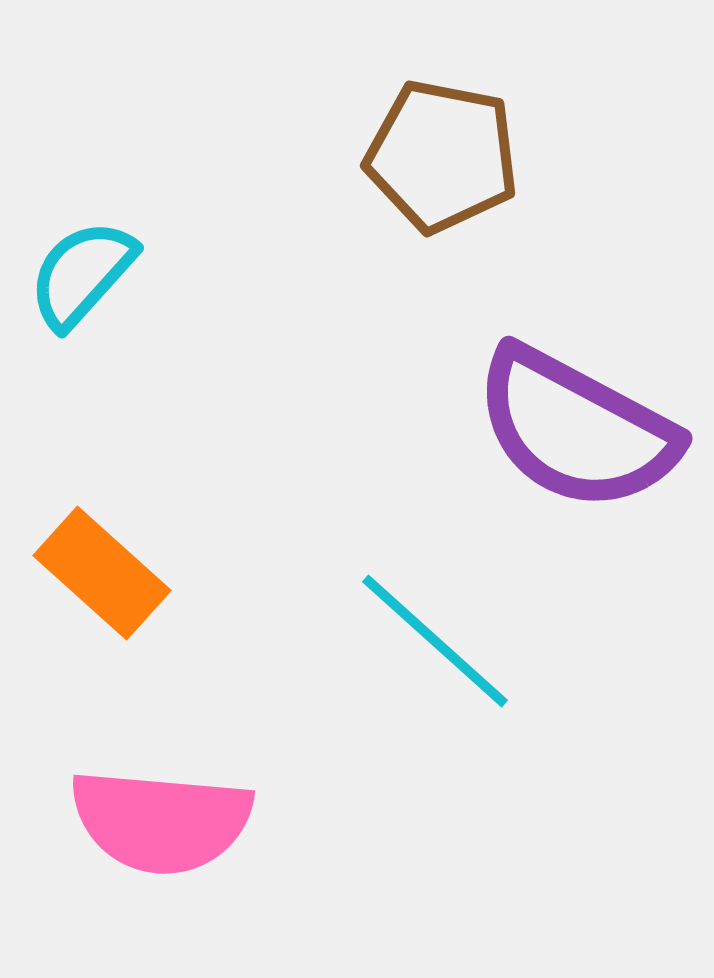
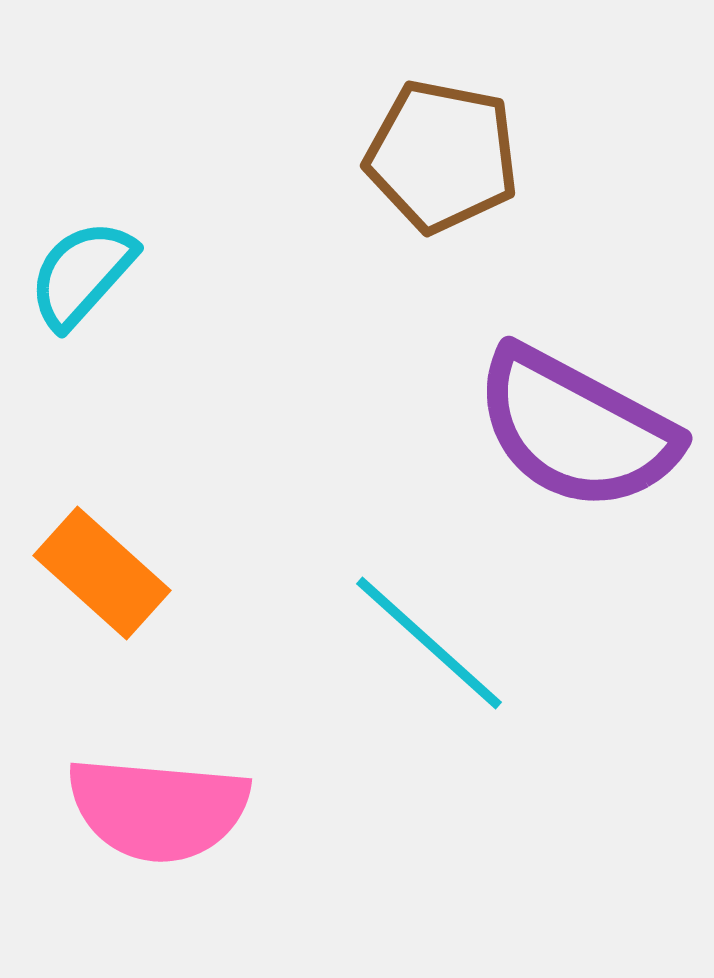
cyan line: moved 6 px left, 2 px down
pink semicircle: moved 3 px left, 12 px up
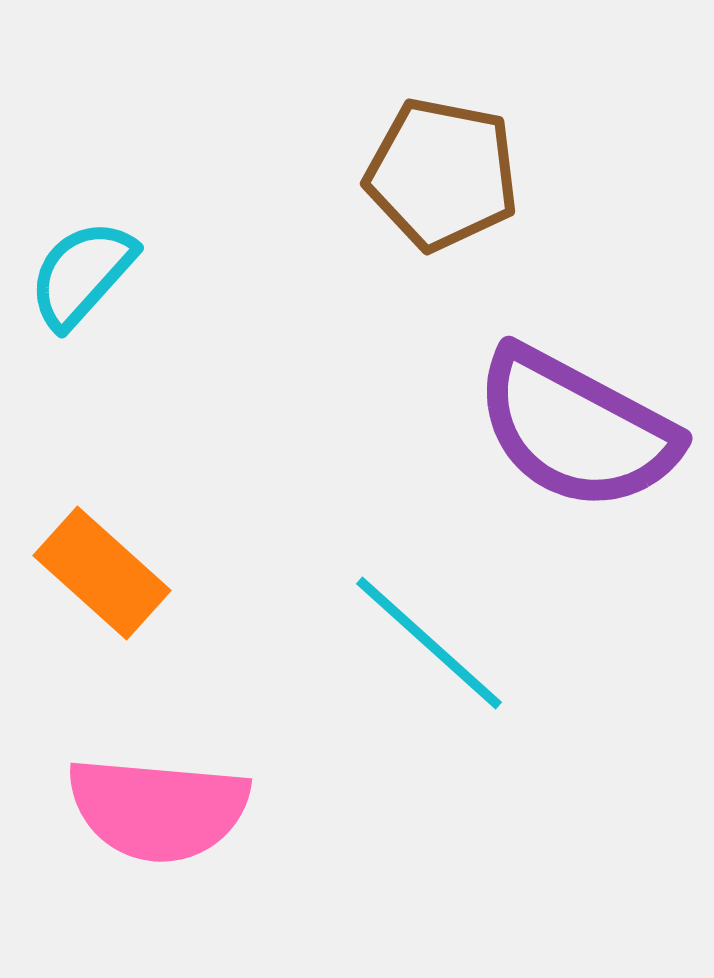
brown pentagon: moved 18 px down
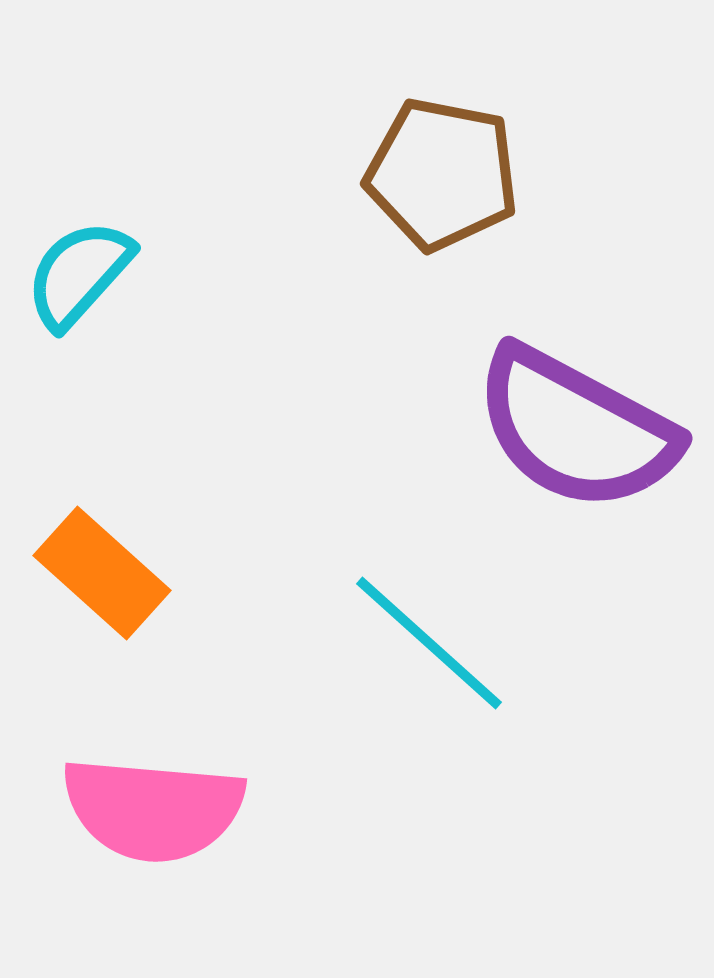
cyan semicircle: moved 3 px left
pink semicircle: moved 5 px left
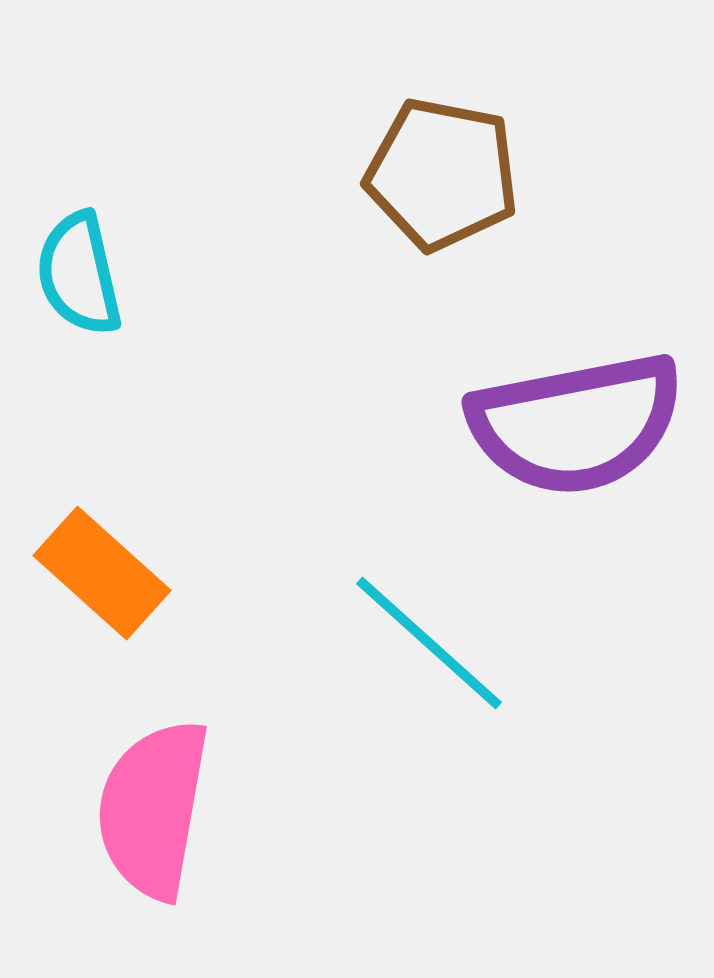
cyan semicircle: rotated 55 degrees counterclockwise
purple semicircle: moved 5 px up; rotated 39 degrees counterclockwise
pink semicircle: rotated 95 degrees clockwise
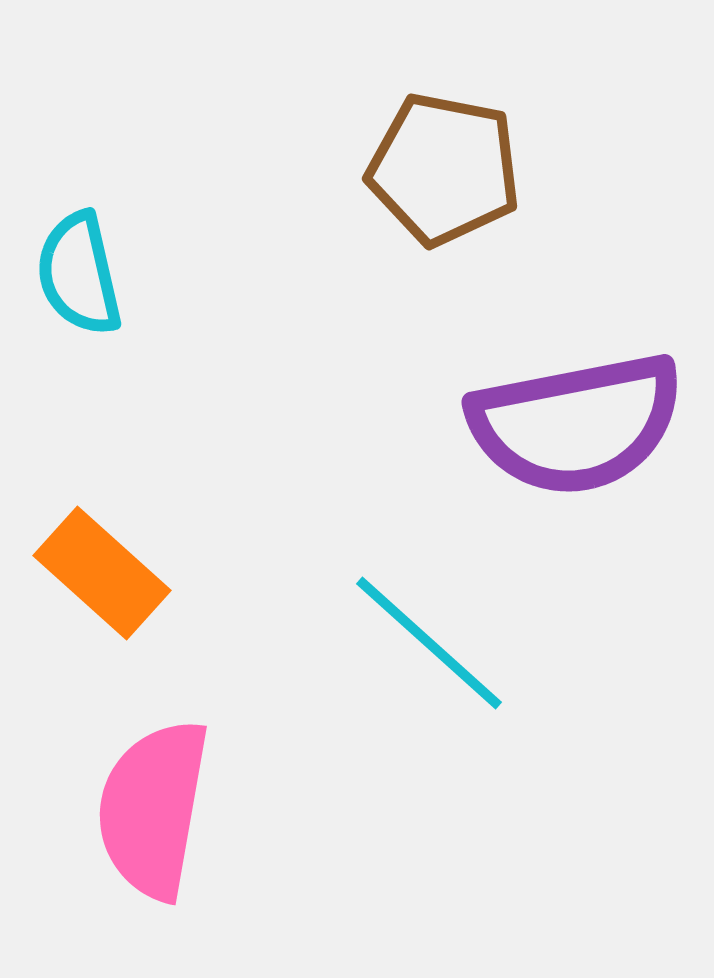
brown pentagon: moved 2 px right, 5 px up
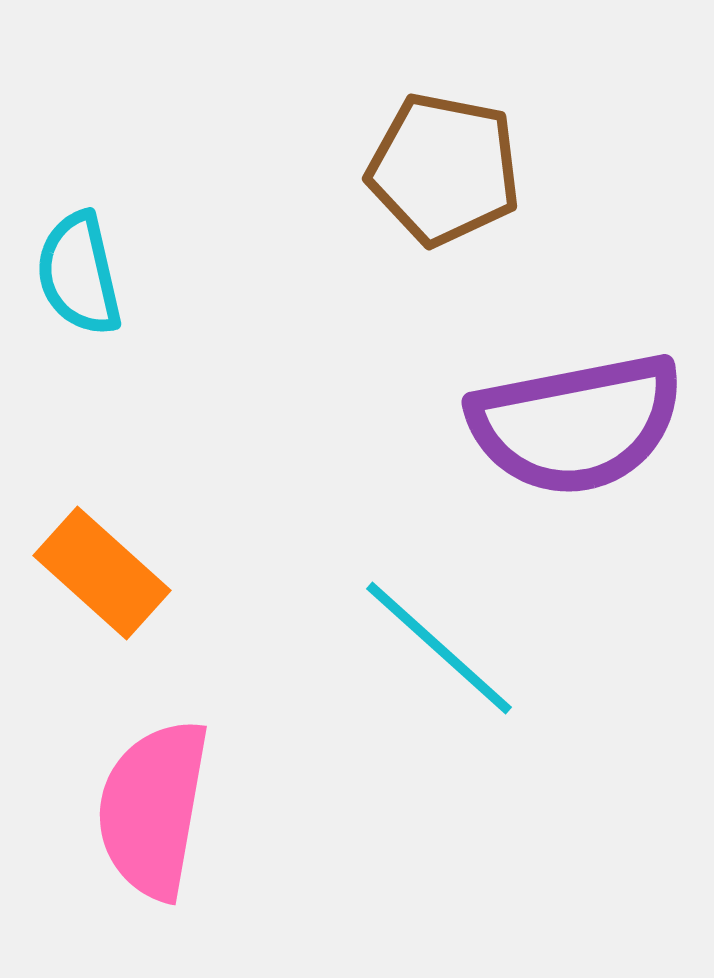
cyan line: moved 10 px right, 5 px down
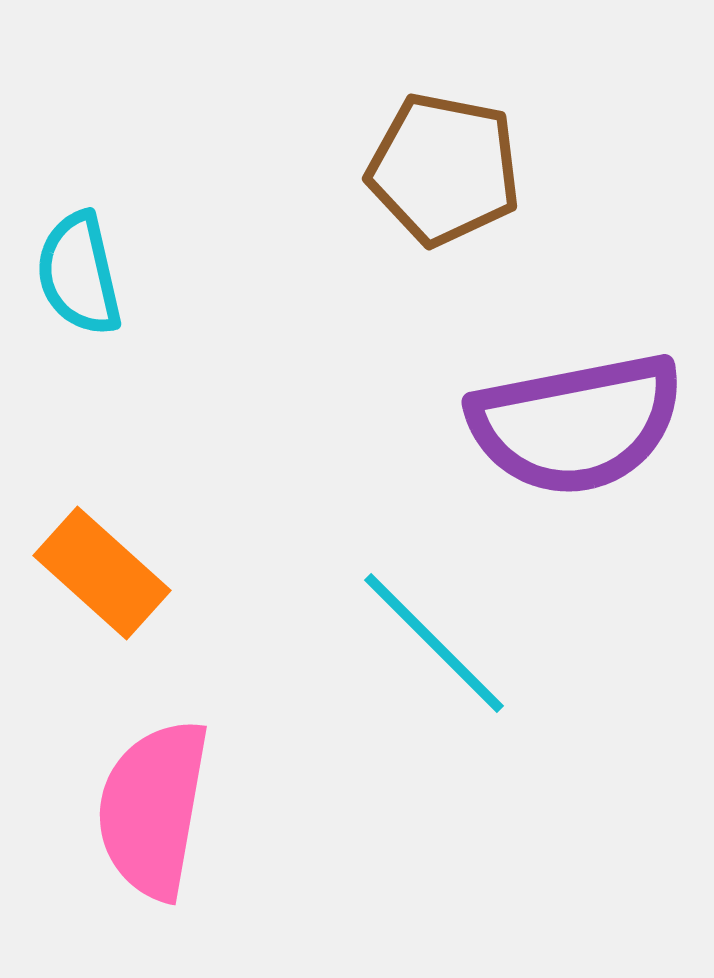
cyan line: moved 5 px left, 5 px up; rotated 3 degrees clockwise
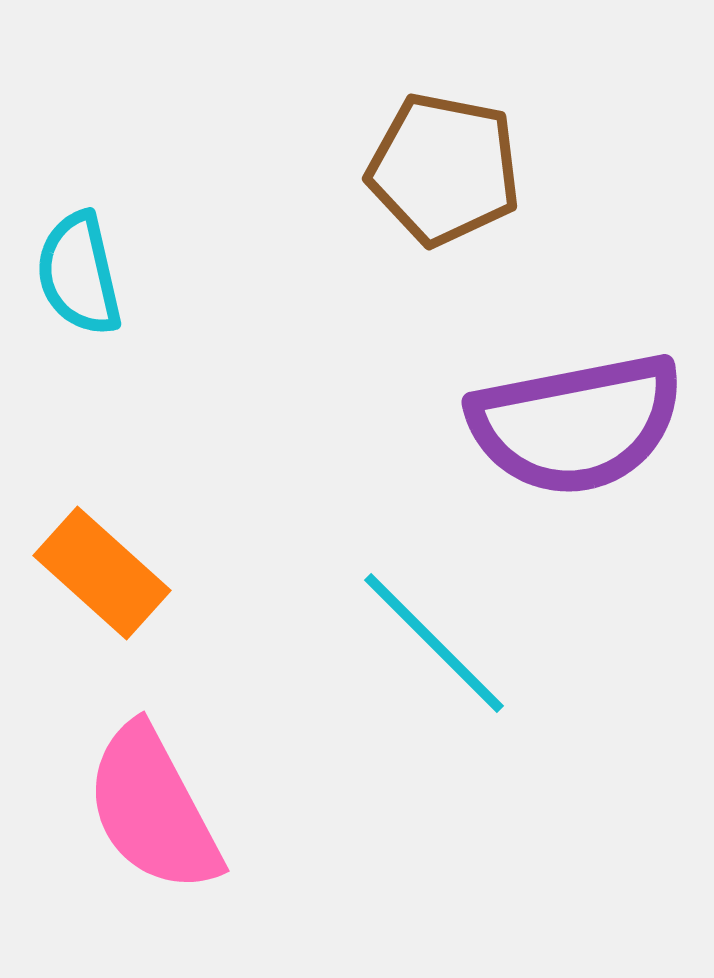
pink semicircle: rotated 38 degrees counterclockwise
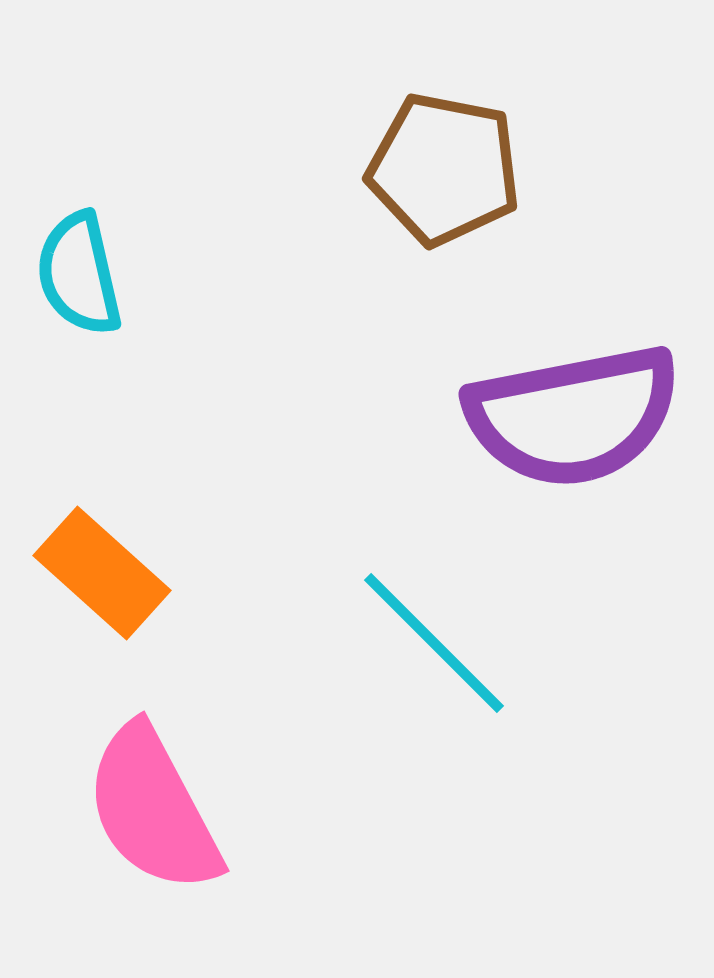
purple semicircle: moved 3 px left, 8 px up
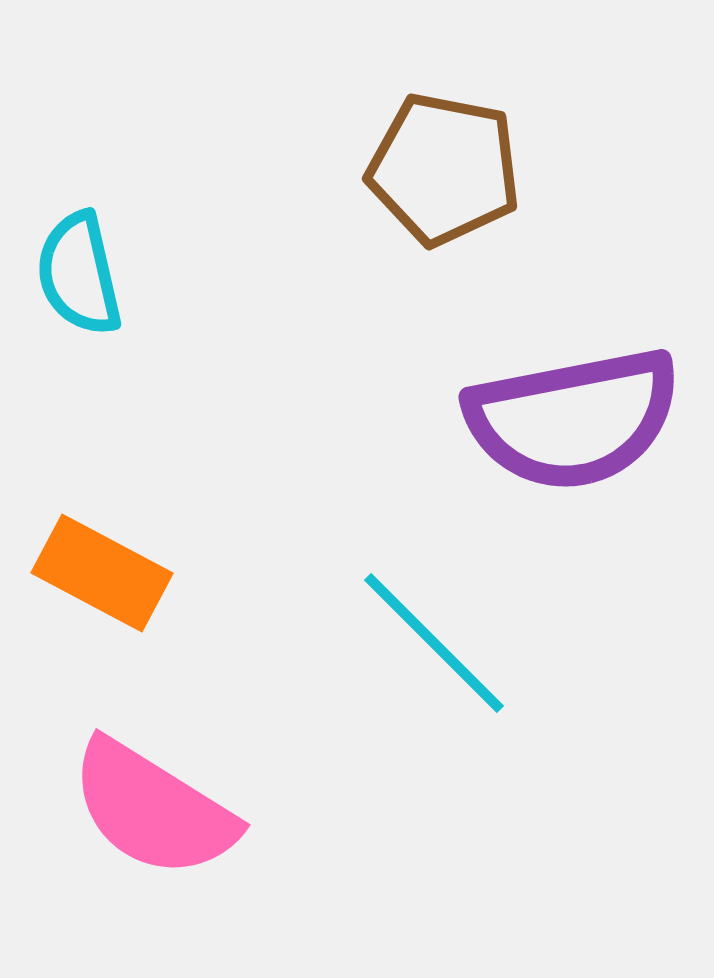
purple semicircle: moved 3 px down
orange rectangle: rotated 14 degrees counterclockwise
pink semicircle: rotated 30 degrees counterclockwise
